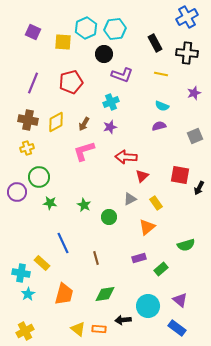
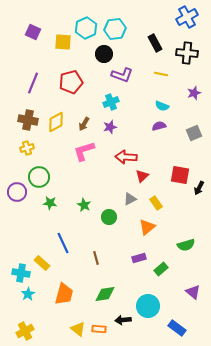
gray square at (195, 136): moved 1 px left, 3 px up
purple triangle at (180, 300): moved 13 px right, 8 px up
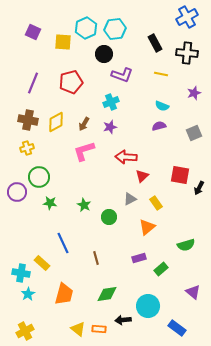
green diamond at (105, 294): moved 2 px right
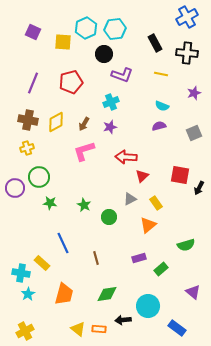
purple circle at (17, 192): moved 2 px left, 4 px up
orange triangle at (147, 227): moved 1 px right, 2 px up
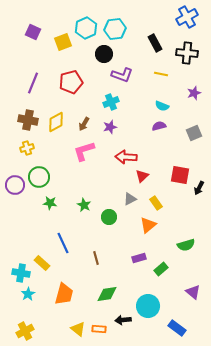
yellow square at (63, 42): rotated 24 degrees counterclockwise
purple circle at (15, 188): moved 3 px up
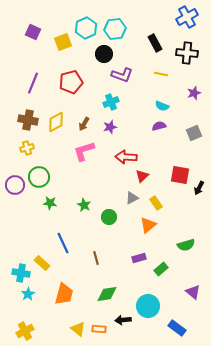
gray triangle at (130, 199): moved 2 px right, 1 px up
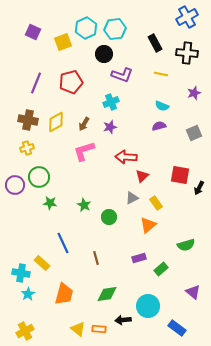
purple line at (33, 83): moved 3 px right
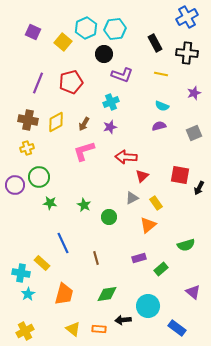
yellow square at (63, 42): rotated 30 degrees counterclockwise
purple line at (36, 83): moved 2 px right
yellow triangle at (78, 329): moved 5 px left
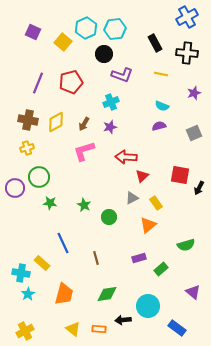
purple circle at (15, 185): moved 3 px down
